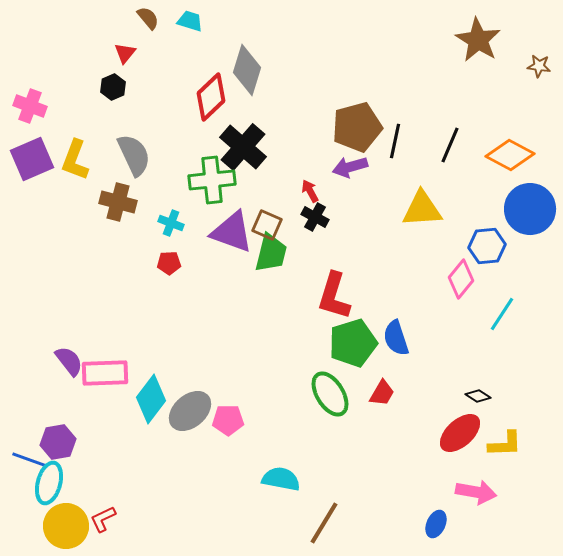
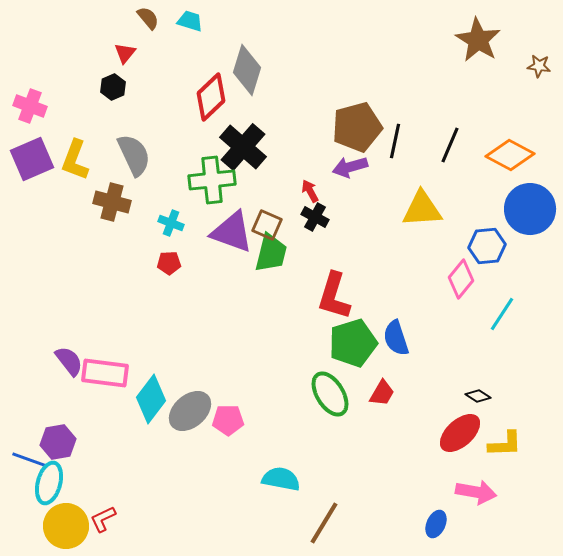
brown cross at (118, 202): moved 6 px left
pink rectangle at (105, 373): rotated 9 degrees clockwise
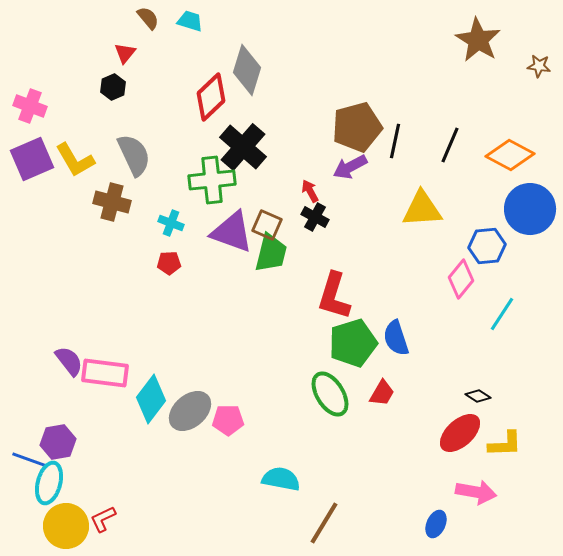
yellow L-shape at (75, 160): rotated 51 degrees counterclockwise
purple arrow at (350, 167): rotated 12 degrees counterclockwise
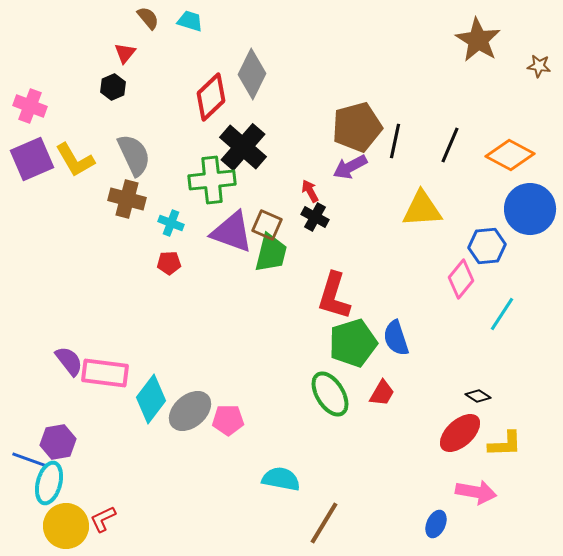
gray diamond at (247, 70): moved 5 px right, 4 px down; rotated 9 degrees clockwise
brown cross at (112, 202): moved 15 px right, 3 px up
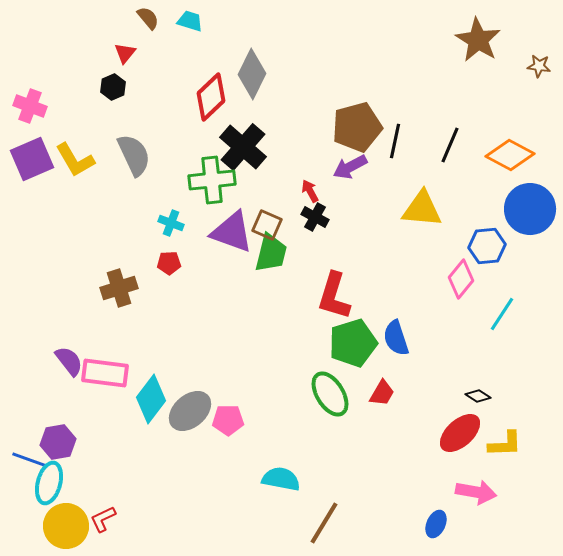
brown cross at (127, 199): moved 8 px left, 89 px down; rotated 33 degrees counterclockwise
yellow triangle at (422, 209): rotated 9 degrees clockwise
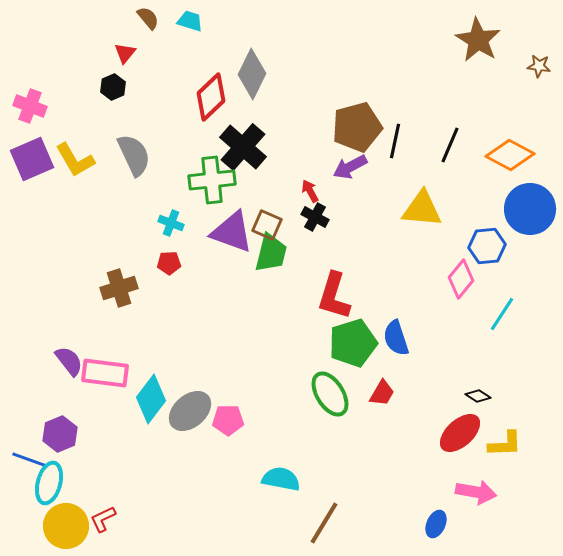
purple hexagon at (58, 442): moved 2 px right, 8 px up; rotated 12 degrees counterclockwise
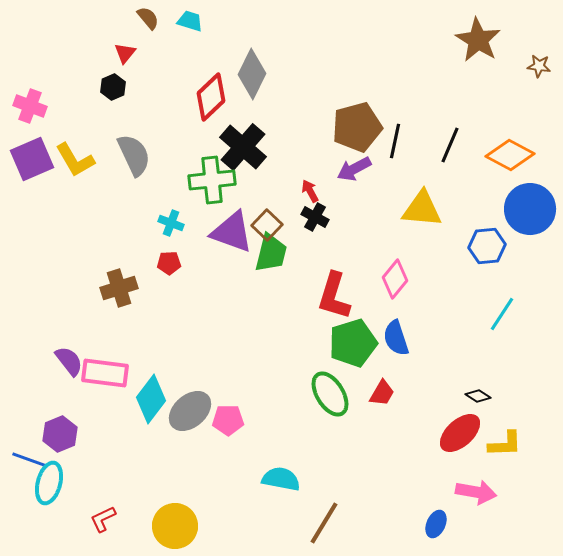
purple arrow at (350, 167): moved 4 px right, 2 px down
brown square at (267, 225): rotated 20 degrees clockwise
pink diamond at (461, 279): moved 66 px left
yellow circle at (66, 526): moved 109 px right
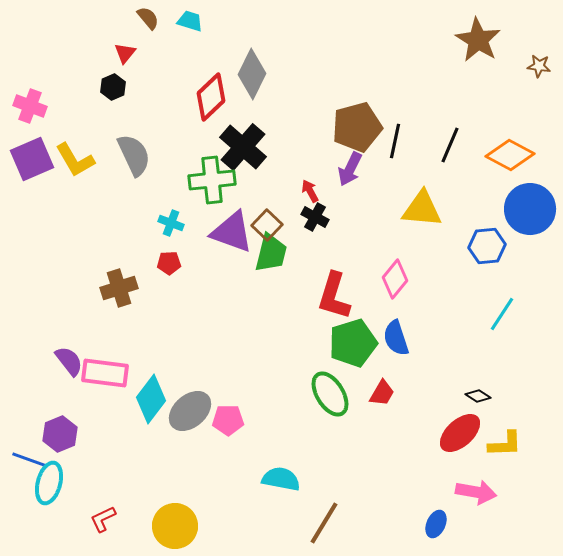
purple arrow at (354, 169): moved 4 px left; rotated 36 degrees counterclockwise
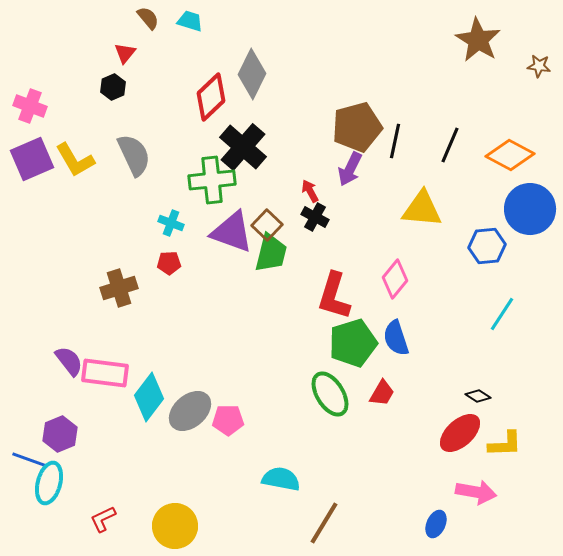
cyan diamond at (151, 399): moved 2 px left, 2 px up
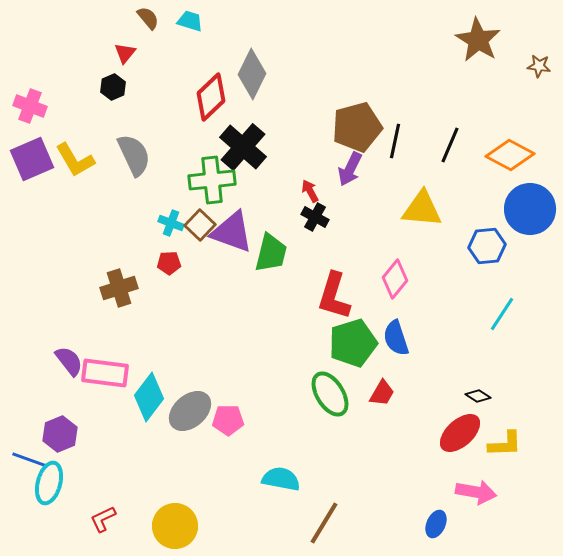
brown square at (267, 225): moved 67 px left
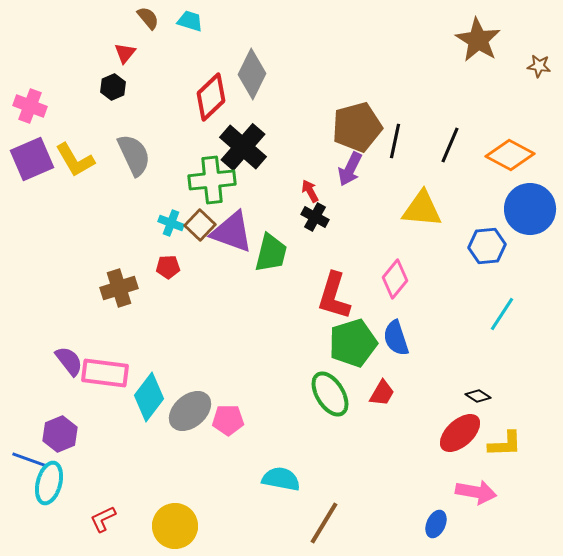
red pentagon at (169, 263): moved 1 px left, 4 px down
